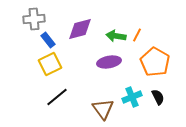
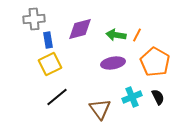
green arrow: moved 1 px up
blue rectangle: rotated 28 degrees clockwise
purple ellipse: moved 4 px right, 1 px down
brown triangle: moved 3 px left
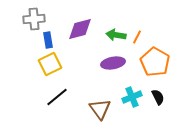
orange line: moved 2 px down
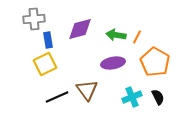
yellow square: moved 5 px left
black line: rotated 15 degrees clockwise
brown triangle: moved 13 px left, 19 px up
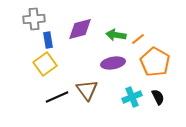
orange line: moved 1 px right, 2 px down; rotated 24 degrees clockwise
yellow square: rotated 10 degrees counterclockwise
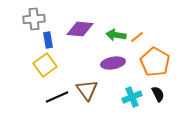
purple diamond: rotated 20 degrees clockwise
orange line: moved 1 px left, 2 px up
yellow square: moved 1 px down
black semicircle: moved 3 px up
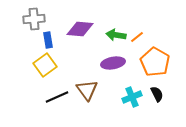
black semicircle: moved 1 px left
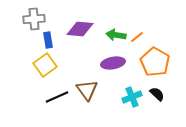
black semicircle: rotated 21 degrees counterclockwise
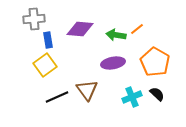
orange line: moved 8 px up
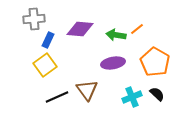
blue rectangle: rotated 35 degrees clockwise
